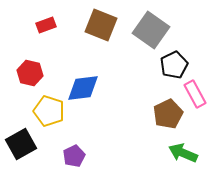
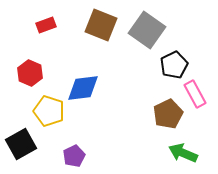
gray square: moved 4 px left
red hexagon: rotated 10 degrees clockwise
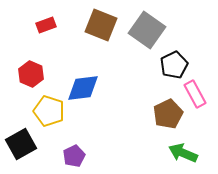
red hexagon: moved 1 px right, 1 px down
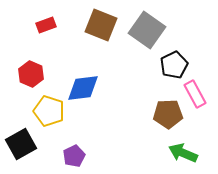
brown pentagon: rotated 24 degrees clockwise
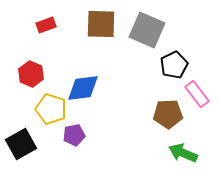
brown square: moved 1 px up; rotated 20 degrees counterclockwise
gray square: rotated 12 degrees counterclockwise
pink rectangle: moved 2 px right; rotated 8 degrees counterclockwise
yellow pentagon: moved 2 px right, 2 px up
purple pentagon: moved 21 px up; rotated 15 degrees clockwise
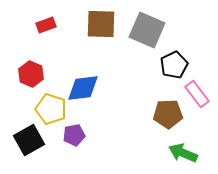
black square: moved 8 px right, 4 px up
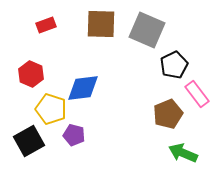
brown pentagon: rotated 20 degrees counterclockwise
purple pentagon: rotated 25 degrees clockwise
black square: moved 1 px down
